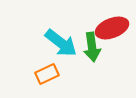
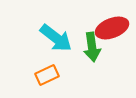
cyan arrow: moved 5 px left, 5 px up
orange rectangle: moved 1 px down
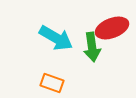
cyan arrow: rotated 8 degrees counterclockwise
orange rectangle: moved 5 px right, 8 px down; rotated 45 degrees clockwise
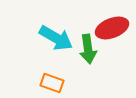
green arrow: moved 4 px left, 2 px down
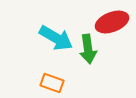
red ellipse: moved 6 px up
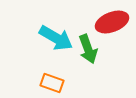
green arrow: rotated 12 degrees counterclockwise
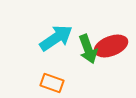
red ellipse: moved 1 px left, 24 px down
cyan arrow: rotated 64 degrees counterclockwise
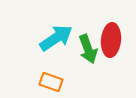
red ellipse: moved 6 px up; rotated 64 degrees counterclockwise
orange rectangle: moved 1 px left, 1 px up
